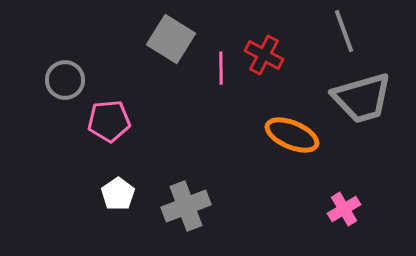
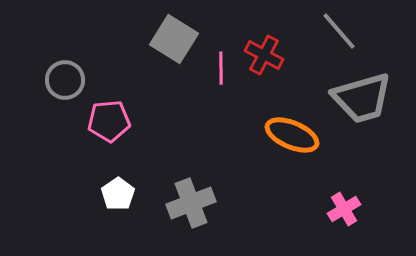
gray line: moved 5 px left; rotated 21 degrees counterclockwise
gray square: moved 3 px right
gray cross: moved 5 px right, 3 px up
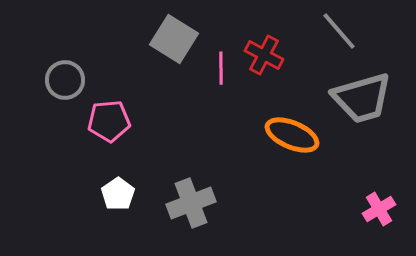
pink cross: moved 35 px right
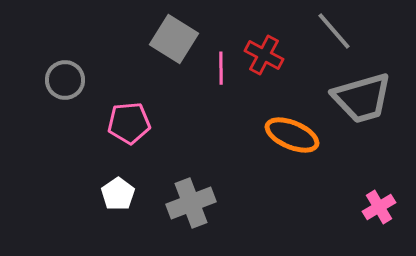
gray line: moved 5 px left
pink pentagon: moved 20 px right, 2 px down
pink cross: moved 2 px up
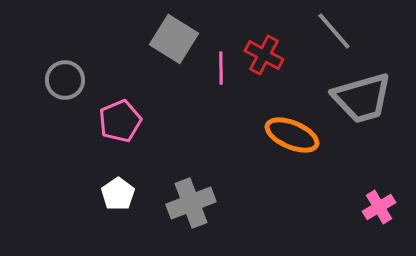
pink pentagon: moved 9 px left, 2 px up; rotated 18 degrees counterclockwise
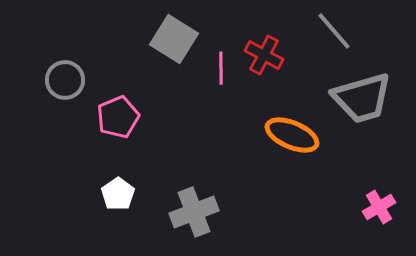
pink pentagon: moved 2 px left, 4 px up
gray cross: moved 3 px right, 9 px down
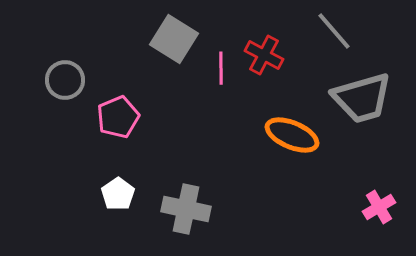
gray cross: moved 8 px left, 3 px up; rotated 33 degrees clockwise
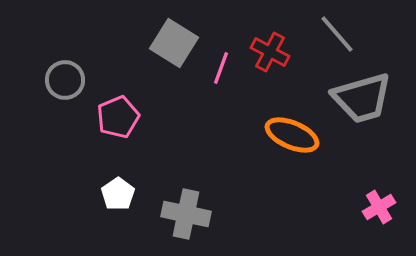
gray line: moved 3 px right, 3 px down
gray square: moved 4 px down
red cross: moved 6 px right, 3 px up
pink line: rotated 20 degrees clockwise
gray cross: moved 5 px down
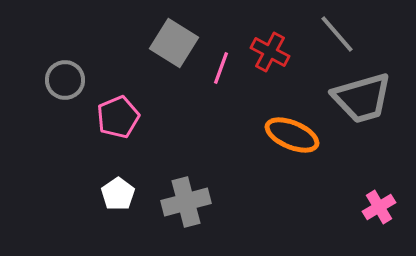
gray cross: moved 12 px up; rotated 27 degrees counterclockwise
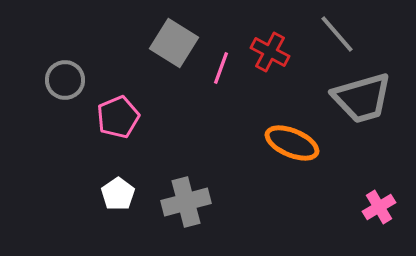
orange ellipse: moved 8 px down
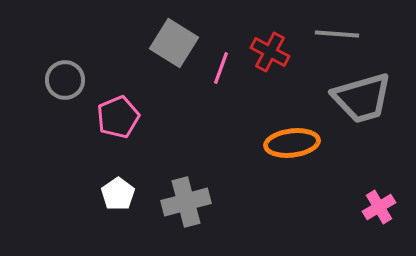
gray line: rotated 45 degrees counterclockwise
orange ellipse: rotated 30 degrees counterclockwise
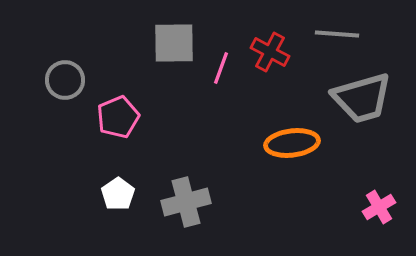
gray square: rotated 33 degrees counterclockwise
